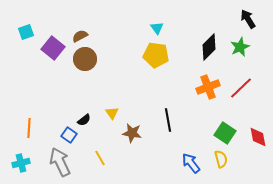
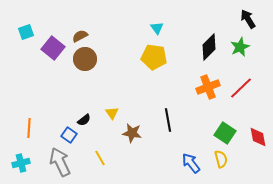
yellow pentagon: moved 2 px left, 2 px down
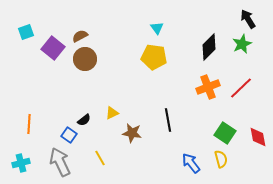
green star: moved 2 px right, 3 px up
yellow triangle: rotated 40 degrees clockwise
orange line: moved 4 px up
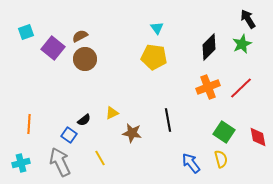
green square: moved 1 px left, 1 px up
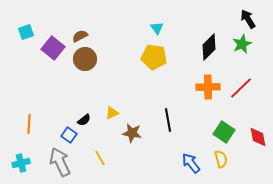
orange cross: rotated 20 degrees clockwise
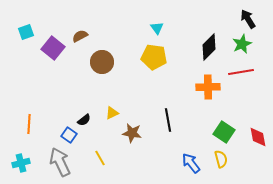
brown circle: moved 17 px right, 3 px down
red line: moved 16 px up; rotated 35 degrees clockwise
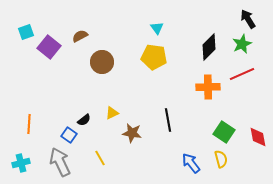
purple square: moved 4 px left, 1 px up
red line: moved 1 px right, 2 px down; rotated 15 degrees counterclockwise
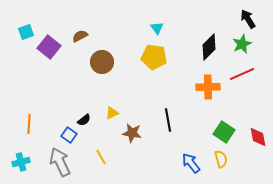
yellow line: moved 1 px right, 1 px up
cyan cross: moved 1 px up
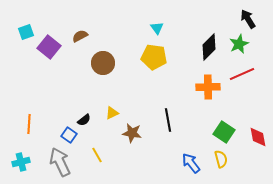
green star: moved 3 px left
brown circle: moved 1 px right, 1 px down
yellow line: moved 4 px left, 2 px up
